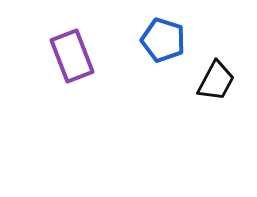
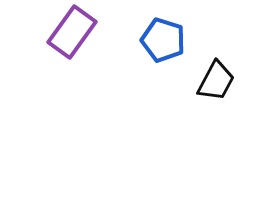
purple rectangle: moved 24 px up; rotated 57 degrees clockwise
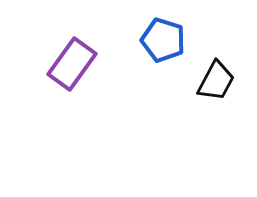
purple rectangle: moved 32 px down
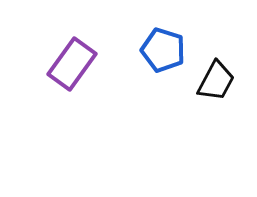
blue pentagon: moved 10 px down
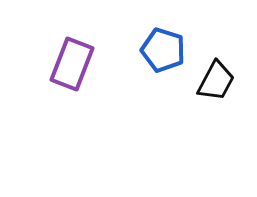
purple rectangle: rotated 15 degrees counterclockwise
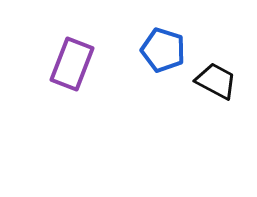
black trapezoid: rotated 90 degrees counterclockwise
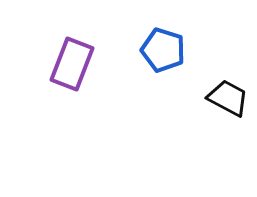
black trapezoid: moved 12 px right, 17 px down
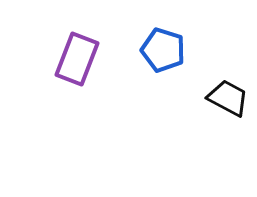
purple rectangle: moved 5 px right, 5 px up
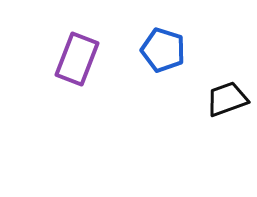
black trapezoid: moved 1 px left, 1 px down; rotated 48 degrees counterclockwise
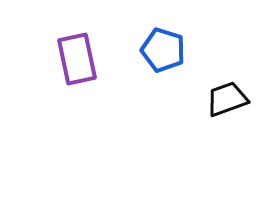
purple rectangle: rotated 33 degrees counterclockwise
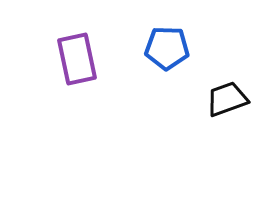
blue pentagon: moved 4 px right, 2 px up; rotated 15 degrees counterclockwise
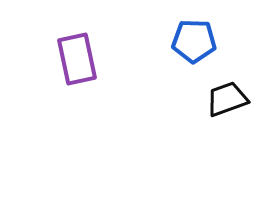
blue pentagon: moved 27 px right, 7 px up
